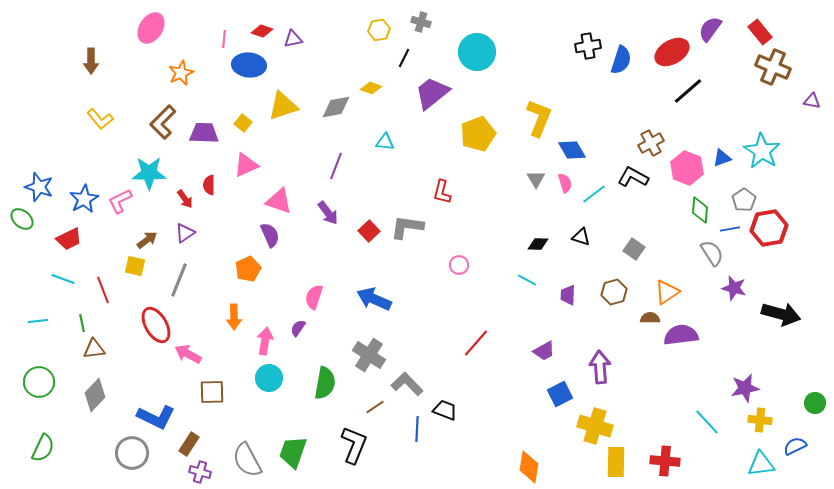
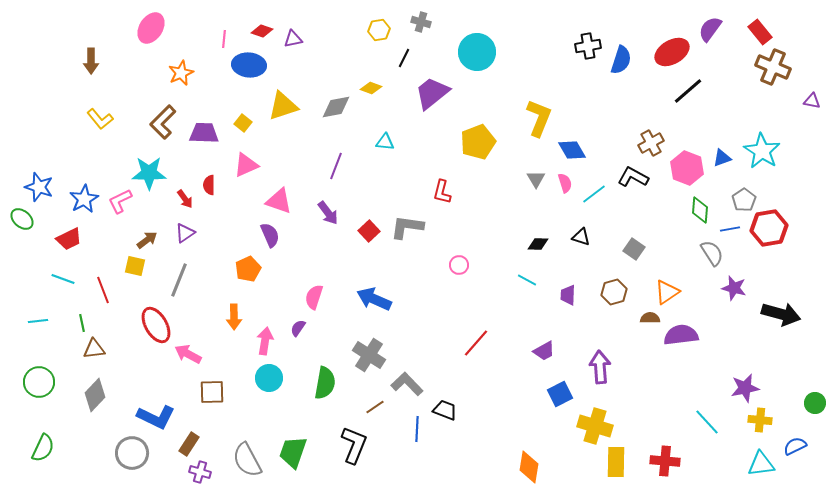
yellow pentagon at (478, 134): moved 8 px down
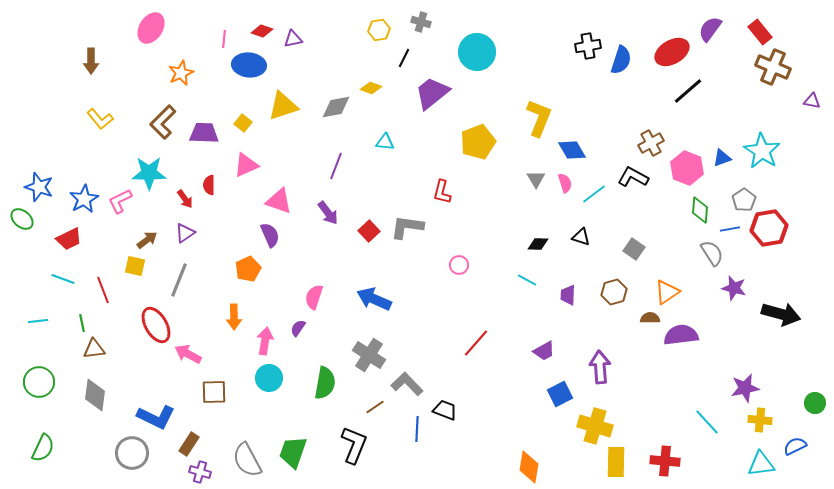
brown square at (212, 392): moved 2 px right
gray diamond at (95, 395): rotated 36 degrees counterclockwise
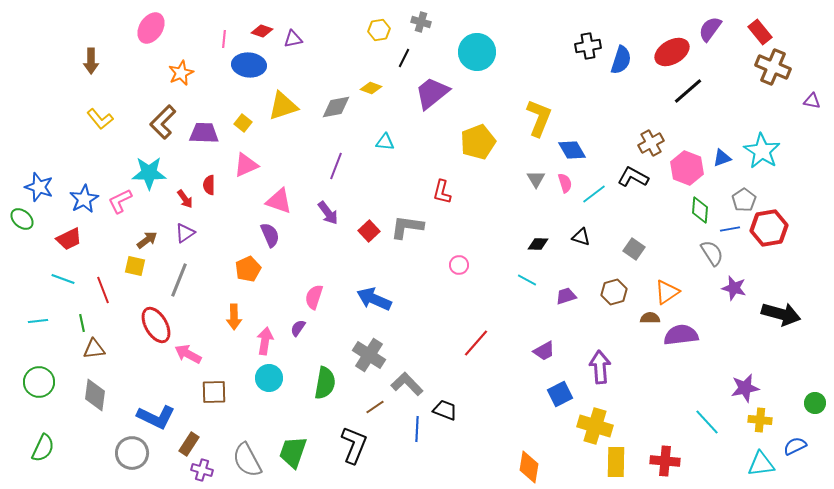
purple trapezoid at (568, 295): moved 2 px left, 1 px down; rotated 70 degrees clockwise
purple cross at (200, 472): moved 2 px right, 2 px up
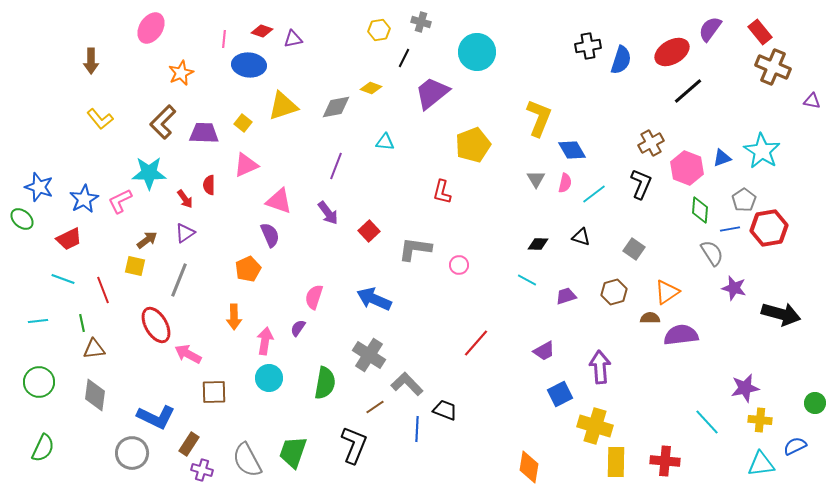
yellow pentagon at (478, 142): moved 5 px left, 3 px down
black L-shape at (633, 177): moved 8 px right, 7 px down; rotated 84 degrees clockwise
pink semicircle at (565, 183): rotated 30 degrees clockwise
gray L-shape at (407, 227): moved 8 px right, 22 px down
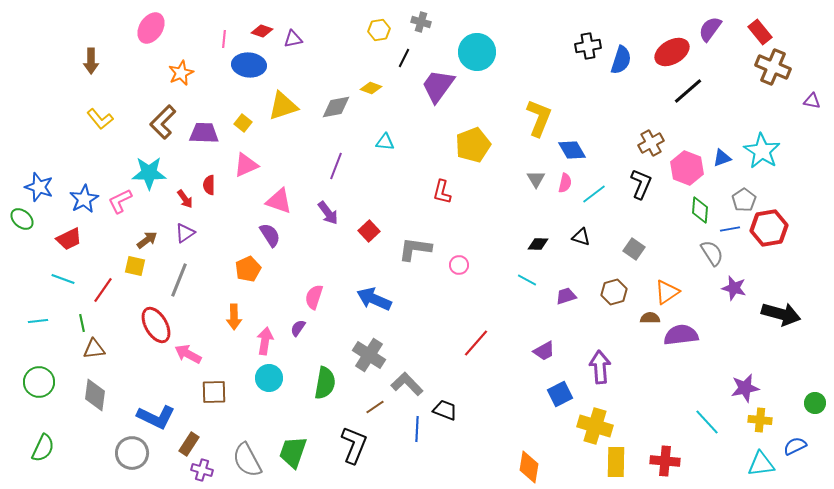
purple trapezoid at (432, 93): moved 6 px right, 7 px up; rotated 15 degrees counterclockwise
purple semicircle at (270, 235): rotated 10 degrees counterclockwise
red line at (103, 290): rotated 56 degrees clockwise
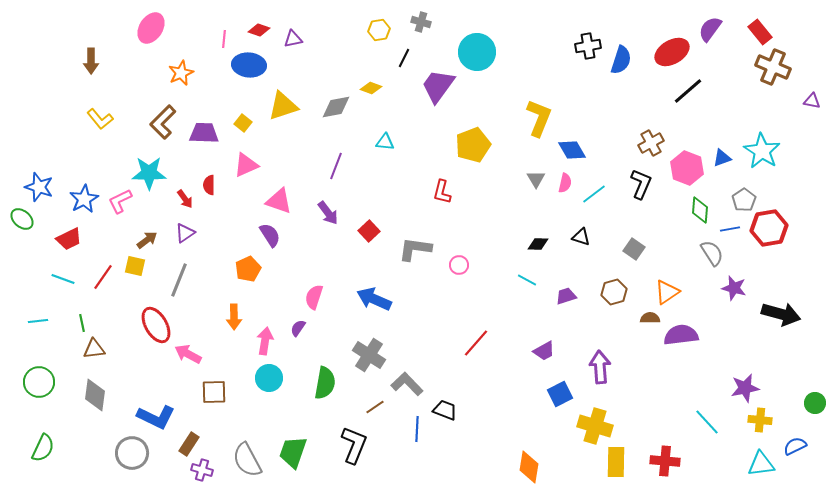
red diamond at (262, 31): moved 3 px left, 1 px up
red line at (103, 290): moved 13 px up
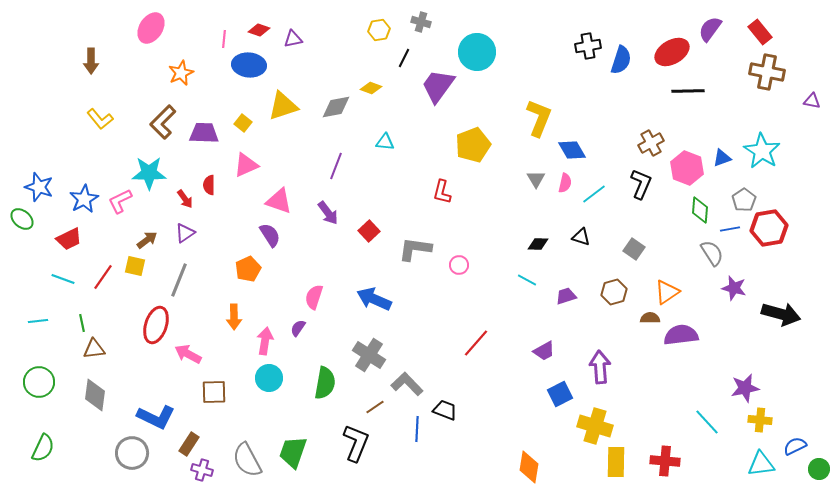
brown cross at (773, 67): moved 6 px left, 5 px down; rotated 12 degrees counterclockwise
black line at (688, 91): rotated 40 degrees clockwise
red ellipse at (156, 325): rotated 48 degrees clockwise
green circle at (815, 403): moved 4 px right, 66 px down
black L-shape at (354, 445): moved 2 px right, 2 px up
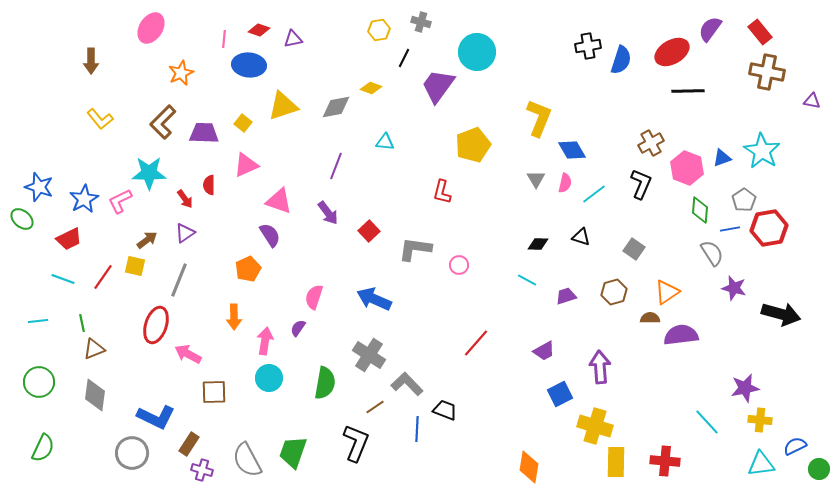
brown triangle at (94, 349): rotated 15 degrees counterclockwise
